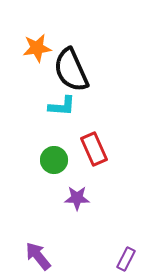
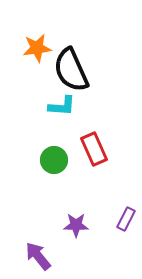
purple star: moved 1 px left, 27 px down
purple rectangle: moved 40 px up
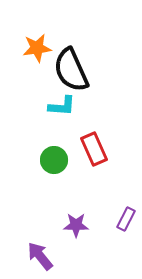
purple arrow: moved 2 px right
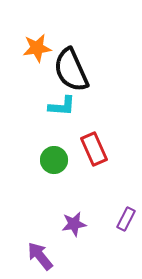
purple star: moved 2 px left, 1 px up; rotated 10 degrees counterclockwise
